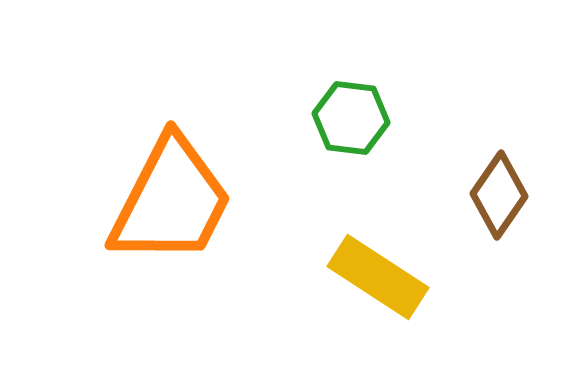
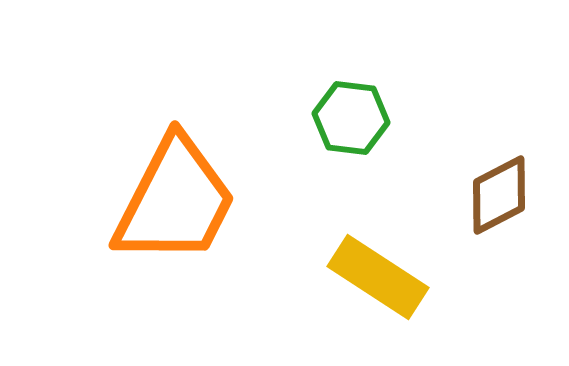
brown diamond: rotated 28 degrees clockwise
orange trapezoid: moved 4 px right
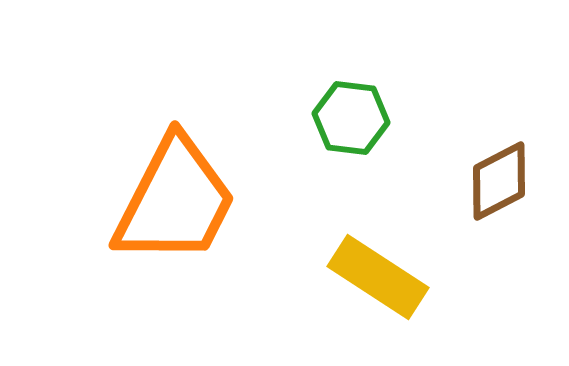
brown diamond: moved 14 px up
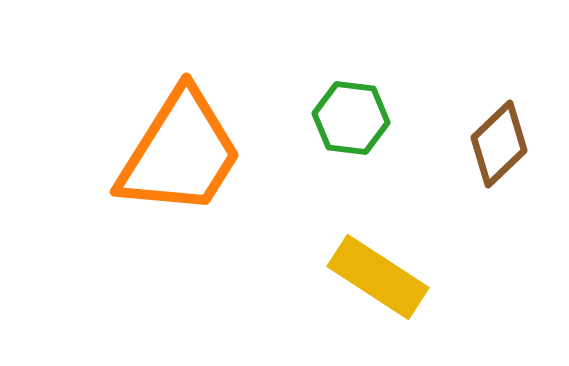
brown diamond: moved 37 px up; rotated 16 degrees counterclockwise
orange trapezoid: moved 5 px right, 48 px up; rotated 5 degrees clockwise
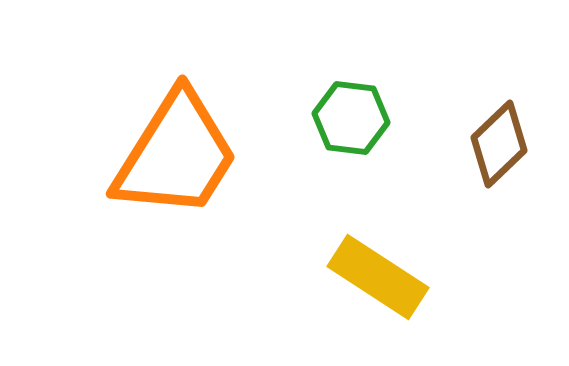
orange trapezoid: moved 4 px left, 2 px down
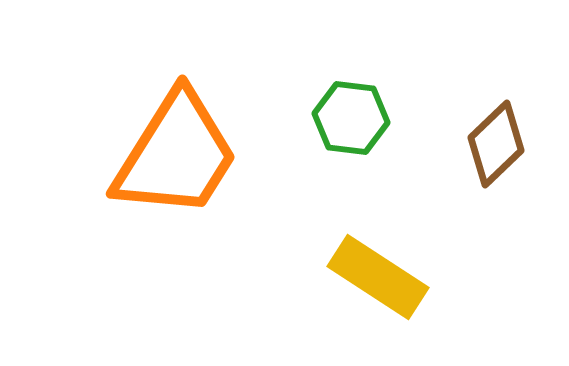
brown diamond: moved 3 px left
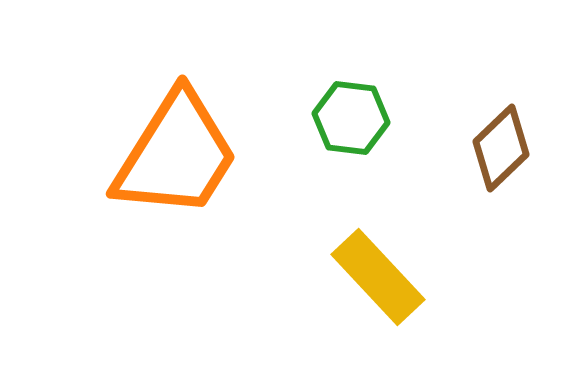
brown diamond: moved 5 px right, 4 px down
yellow rectangle: rotated 14 degrees clockwise
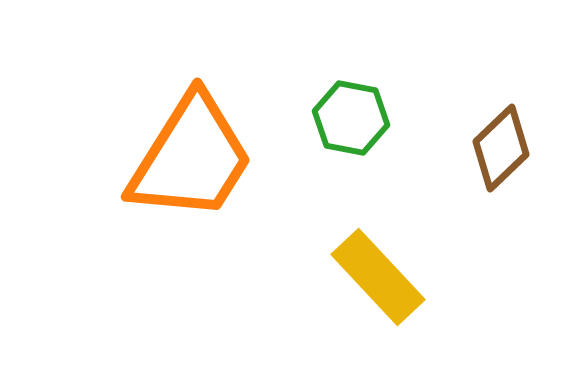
green hexagon: rotated 4 degrees clockwise
orange trapezoid: moved 15 px right, 3 px down
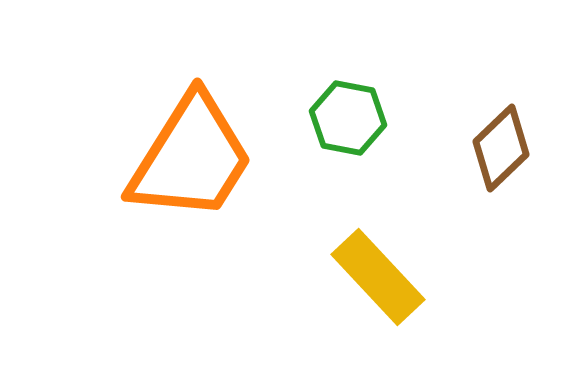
green hexagon: moved 3 px left
